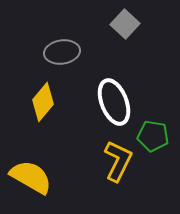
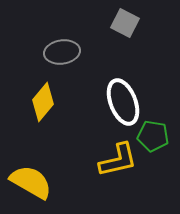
gray square: moved 1 px up; rotated 16 degrees counterclockwise
white ellipse: moved 9 px right
yellow L-shape: moved 1 px up; rotated 51 degrees clockwise
yellow semicircle: moved 5 px down
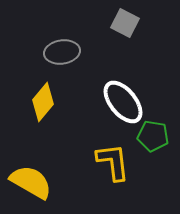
white ellipse: rotated 18 degrees counterclockwise
yellow L-shape: moved 5 px left, 2 px down; rotated 84 degrees counterclockwise
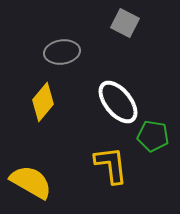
white ellipse: moved 5 px left
yellow L-shape: moved 2 px left, 3 px down
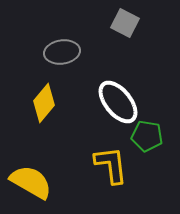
yellow diamond: moved 1 px right, 1 px down
green pentagon: moved 6 px left
